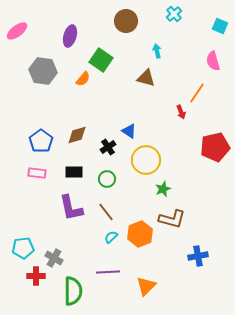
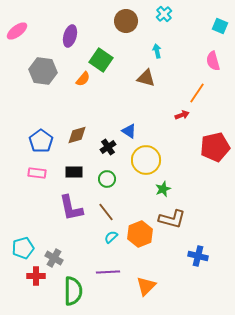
cyan cross: moved 10 px left
red arrow: moved 1 px right, 3 px down; rotated 88 degrees counterclockwise
cyan pentagon: rotated 10 degrees counterclockwise
blue cross: rotated 24 degrees clockwise
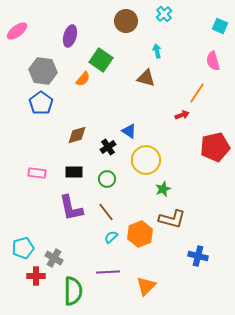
blue pentagon: moved 38 px up
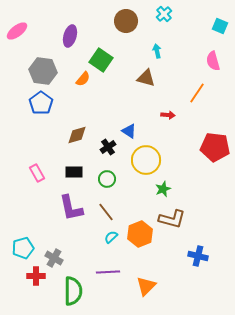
red arrow: moved 14 px left; rotated 24 degrees clockwise
red pentagon: rotated 20 degrees clockwise
pink rectangle: rotated 54 degrees clockwise
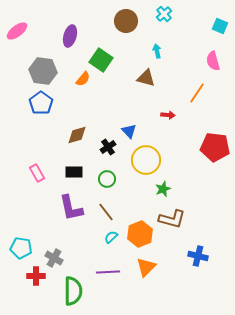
blue triangle: rotated 14 degrees clockwise
cyan pentagon: moved 2 px left; rotated 25 degrees clockwise
orange triangle: moved 19 px up
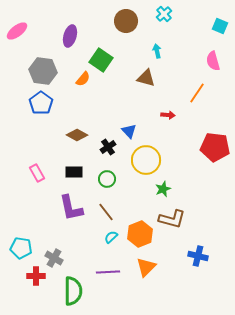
brown diamond: rotated 45 degrees clockwise
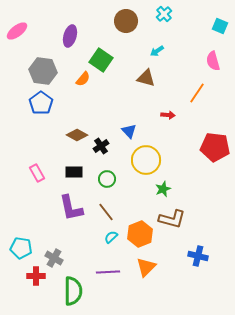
cyan arrow: rotated 112 degrees counterclockwise
black cross: moved 7 px left, 1 px up
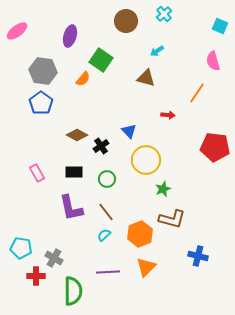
cyan semicircle: moved 7 px left, 2 px up
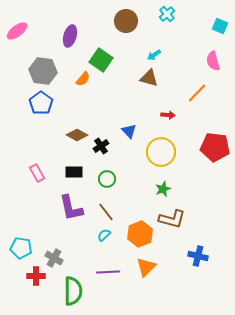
cyan cross: moved 3 px right
cyan arrow: moved 3 px left, 4 px down
brown triangle: moved 3 px right
orange line: rotated 10 degrees clockwise
yellow circle: moved 15 px right, 8 px up
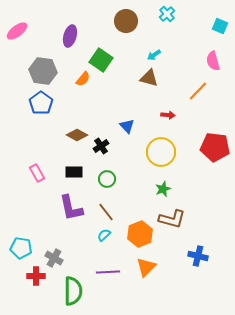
orange line: moved 1 px right, 2 px up
blue triangle: moved 2 px left, 5 px up
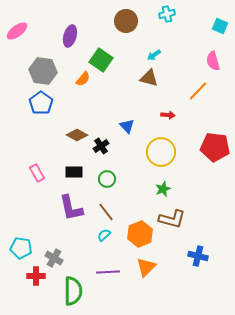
cyan cross: rotated 28 degrees clockwise
